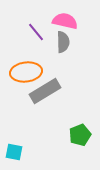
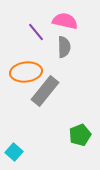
gray semicircle: moved 1 px right, 5 px down
gray rectangle: rotated 20 degrees counterclockwise
cyan square: rotated 30 degrees clockwise
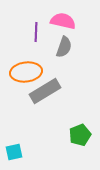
pink semicircle: moved 2 px left
purple line: rotated 42 degrees clockwise
gray semicircle: rotated 20 degrees clockwise
gray rectangle: rotated 20 degrees clockwise
cyan square: rotated 36 degrees clockwise
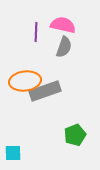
pink semicircle: moved 4 px down
orange ellipse: moved 1 px left, 9 px down
gray rectangle: rotated 12 degrees clockwise
green pentagon: moved 5 px left
cyan square: moved 1 px left, 1 px down; rotated 12 degrees clockwise
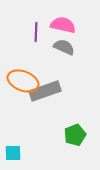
gray semicircle: rotated 85 degrees counterclockwise
orange ellipse: moved 2 px left; rotated 28 degrees clockwise
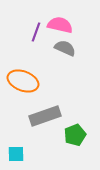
pink semicircle: moved 3 px left
purple line: rotated 18 degrees clockwise
gray semicircle: moved 1 px right, 1 px down
gray rectangle: moved 25 px down
cyan square: moved 3 px right, 1 px down
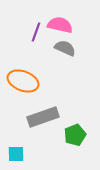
gray rectangle: moved 2 px left, 1 px down
